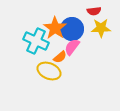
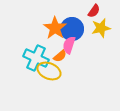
red semicircle: rotated 48 degrees counterclockwise
yellow star: rotated 12 degrees counterclockwise
cyan cross: moved 17 px down
pink semicircle: moved 3 px left, 2 px up; rotated 18 degrees counterclockwise
orange semicircle: moved 1 px up
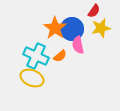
pink semicircle: moved 9 px right; rotated 30 degrees counterclockwise
cyan cross: moved 2 px up
yellow ellipse: moved 17 px left, 7 px down
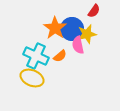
yellow star: moved 14 px left, 6 px down
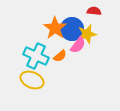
red semicircle: rotated 120 degrees counterclockwise
pink semicircle: rotated 132 degrees counterclockwise
yellow ellipse: moved 2 px down
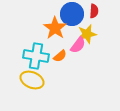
red semicircle: rotated 88 degrees clockwise
blue circle: moved 15 px up
cyan cross: rotated 15 degrees counterclockwise
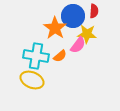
blue circle: moved 1 px right, 2 px down
yellow star: rotated 18 degrees clockwise
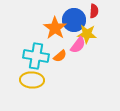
blue circle: moved 1 px right, 4 px down
yellow ellipse: rotated 20 degrees counterclockwise
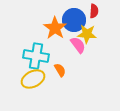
pink semicircle: rotated 72 degrees counterclockwise
orange semicircle: moved 14 px down; rotated 80 degrees counterclockwise
yellow ellipse: moved 1 px right, 1 px up; rotated 30 degrees counterclockwise
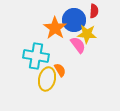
yellow ellipse: moved 14 px right; rotated 50 degrees counterclockwise
